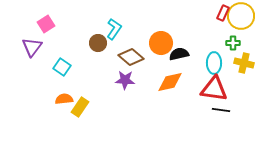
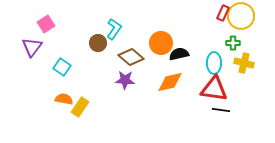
orange semicircle: rotated 18 degrees clockwise
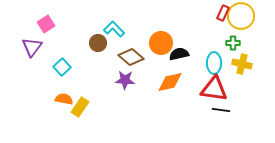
cyan L-shape: rotated 80 degrees counterclockwise
yellow cross: moved 2 px left, 1 px down
cyan square: rotated 12 degrees clockwise
